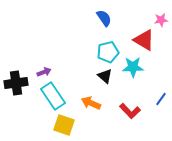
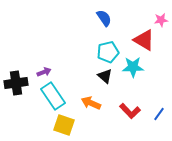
blue line: moved 2 px left, 15 px down
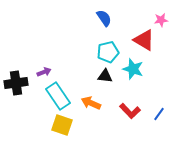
cyan star: moved 2 px down; rotated 20 degrees clockwise
black triangle: rotated 35 degrees counterclockwise
cyan rectangle: moved 5 px right
yellow square: moved 2 px left
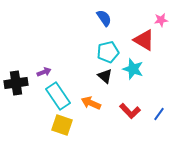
black triangle: rotated 35 degrees clockwise
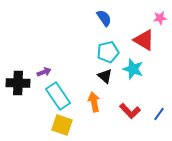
pink star: moved 1 px left, 2 px up
black cross: moved 2 px right; rotated 10 degrees clockwise
orange arrow: moved 3 px right, 1 px up; rotated 54 degrees clockwise
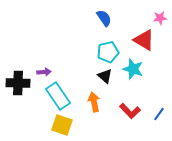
purple arrow: rotated 16 degrees clockwise
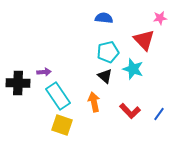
blue semicircle: rotated 48 degrees counterclockwise
red triangle: rotated 15 degrees clockwise
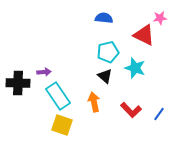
red triangle: moved 5 px up; rotated 20 degrees counterclockwise
cyan star: moved 2 px right, 1 px up
red L-shape: moved 1 px right, 1 px up
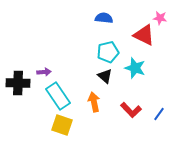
pink star: rotated 16 degrees clockwise
